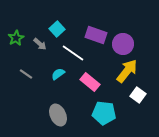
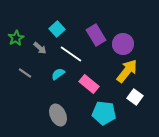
purple rectangle: rotated 40 degrees clockwise
gray arrow: moved 4 px down
white line: moved 2 px left, 1 px down
gray line: moved 1 px left, 1 px up
pink rectangle: moved 1 px left, 2 px down
white square: moved 3 px left, 2 px down
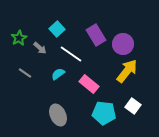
green star: moved 3 px right
white square: moved 2 px left, 9 px down
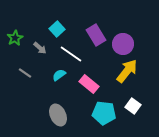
green star: moved 4 px left
cyan semicircle: moved 1 px right, 1 px down
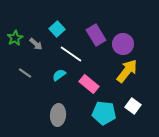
gray arrow: moved 4 px left, 4 px up
gray ellipse: rotated 30 degrees clockwise
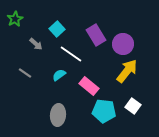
green star: moved 19 px up
pink rectangle: moved 2 px down
cyan pentagon: moved 2 px up
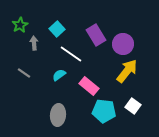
green star: moved 5 px right, 6 px down
gray arrow: moved 2 px left, 1 px up; rotated 136 degrees counterclockwise
gray line: moved 1 px left
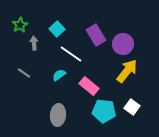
white square: moved 1 px left, 1 px down
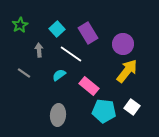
purple rectangle: moved 8 px left, 2 px up
gray arrow: moved 5 px right, 7 px down
